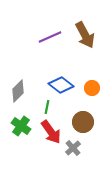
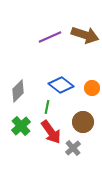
brown arrow: rotated 44 degrees counterclockwise
green cross: rotated 12 degrees clockwise
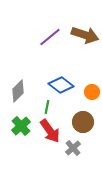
purple line: rotated 15 degrees counterclockwise
orange circle: moved 4 px down
red arrow: moved 1 px left, 1 px up
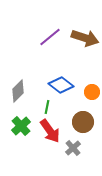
brown arrow: moved 3 px down
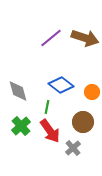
purple line: moved 1 px right, 1 px down
gray diamond: rotated 60 degrees counterclockwise
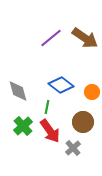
brown arrow: rotated 16 degrees clockwise
green cross: moved 2 px right
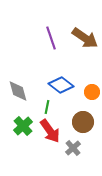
purple line: rotated 70 degrees counterclockwise
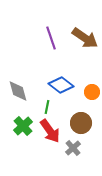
brown circle: moved 2 px left, 1 px down
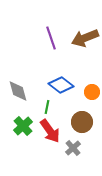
brown arrow: rotated 124 degrees clockwise
brown circle: moved 1 px right, 1 px up
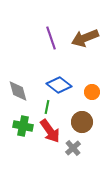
blue diamond: moved 2 px left
green cross: rotated 36 degrees counterclockwise
